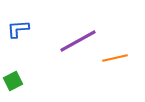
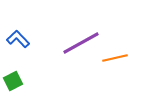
blue L-shape: moved 10 px down; rotated 50 degrees clockwise
purple line: moved 3 px right, 2 px down
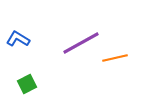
blue L-shape: rotated 15 degrees counterclockwise
green square: moved 14 px right, 3 px down
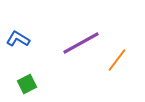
orange line: moved 2 px right, 2 px down; rotated 40 degrees counterclockwise
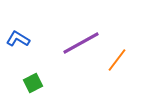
green square: moved 6 px right, 1 px up
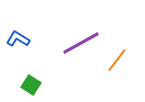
green square: moved 2 px left, 2 px down; rotated 30 degrees counterclockwise
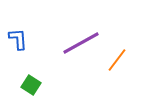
blue L-shape: rotated 55 degrees clockwise
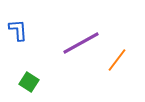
blue L-shape: moved 9 px up
green square: moved 2 px left, 3 px up
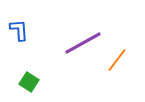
blue L-shape: moved 1 px right
purple line: moved 2 px right
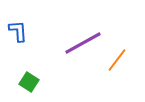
blue L-shape: moved 1 px left, 1 px down
